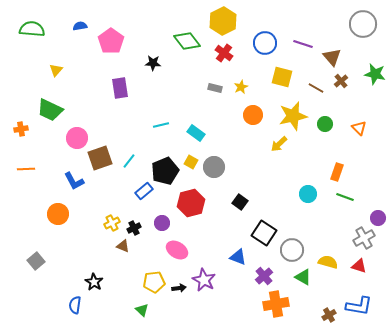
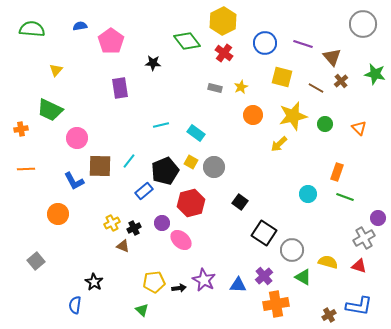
brown square at (100, 158): moved 8 px down; rotated 20 degrees clockwise
pink ellipse at (177, 250): moved 4 px right, 10 px up; rotated 10 degrees clockwise
blue triangle at (238, 257): moved 28 px down; rotated 18 degrees counterclockwise
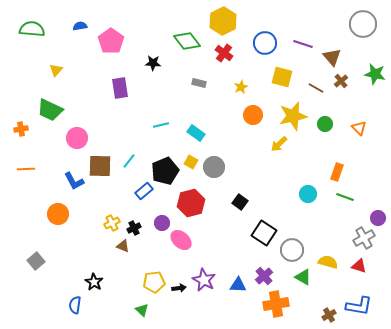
gray rectangle at (215, 88): moved 16 px left, 5 px up
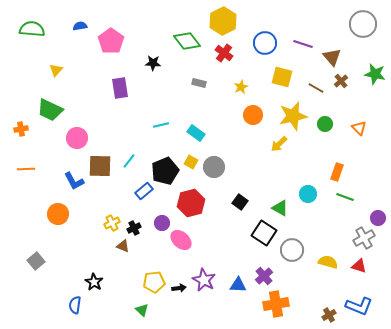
green triangle at (303, 277): moved 23 px left, 69 px up
blue L-shape at (359, 306): rotated 12 degrees clockwise
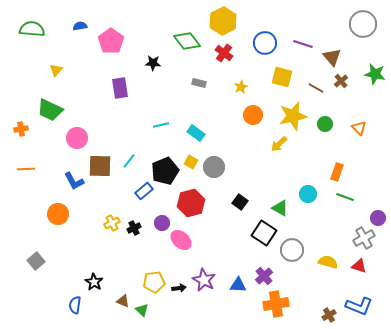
brown triangle at (123, 246): moved 55 px down
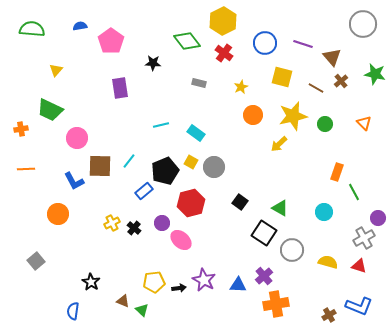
orange triangle at (359, 128): moved 5 px right, 5 px up
cyan circle at (308, 194): moved 16 px right, 18 px down
green line at (345, 197): moved 9 px right, 5 px up; rotated 42 degrees clockwise
black cross at (134, 228): rotated 24 degrees counterclockwise
black star at (94, 282): moved 3 px left
blue semicircle at (75, 305): moved 2 px left, 6 px down
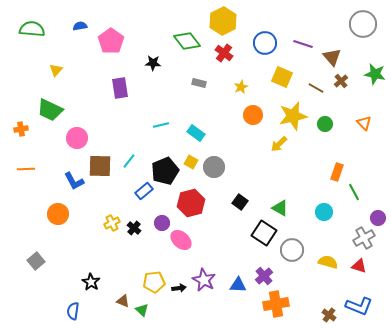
yellow square at (282, 77): rotated 10 degrees clockwise
brown cross at (329, 315): rotated 24 degrees counterclockwise
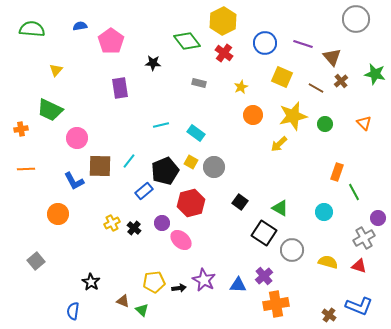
gray circle at (363, 24): moved 7 px left, 5 px up
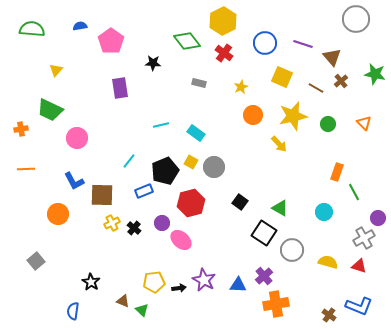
green circle at (325, 124): moved 3 px right
yellow arrow at (279, 144): rotated 90 degrees counterclockwise
brown square at (100, 166): moved 2 px right, 29 px down
blue rectangle at (144, 191): rotated 18 degrees clockwise
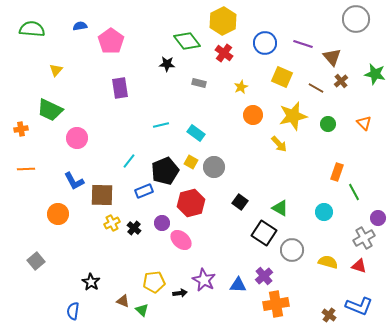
black star at (153, 63): moved 14 px right, 1 px down
black arrow at (179, 288): moved 1 px right, 5 px down
